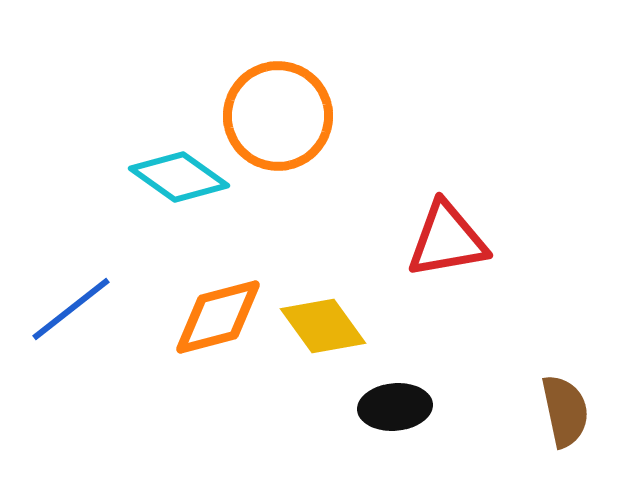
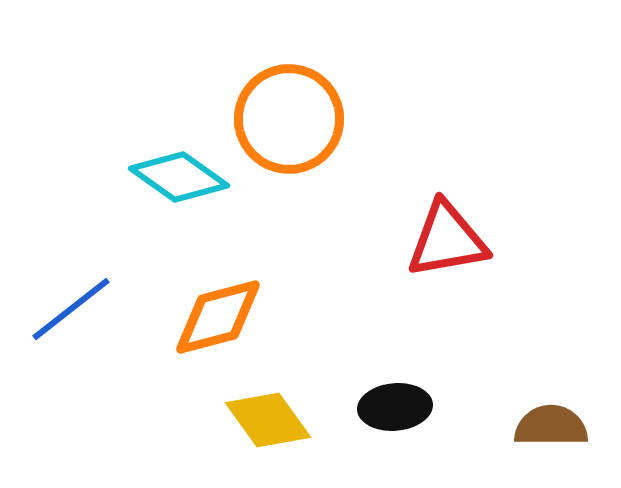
orange circle: moved 11 px right, 3 px down
yellow diamond: moved 55 px left, 94 px down
brown semicircle: moved 14 px left, 15 px down; rotated 78 degrees counterclockwise
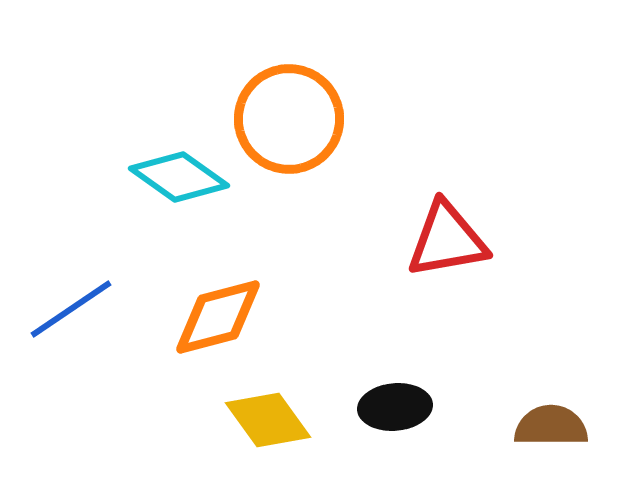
blue line: rotated 4 degrees clockwise
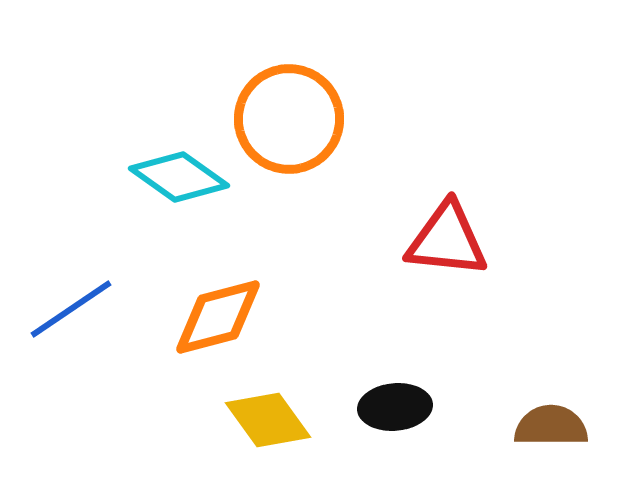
red triangle: rotated 16 degrees clockwise
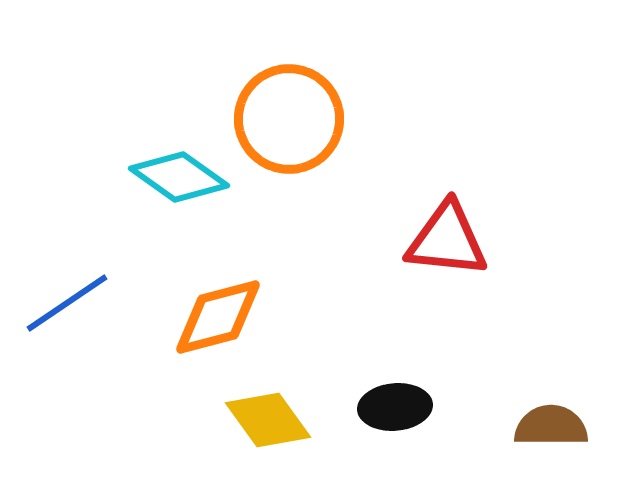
blue line: moved 4 px left, 6 px up
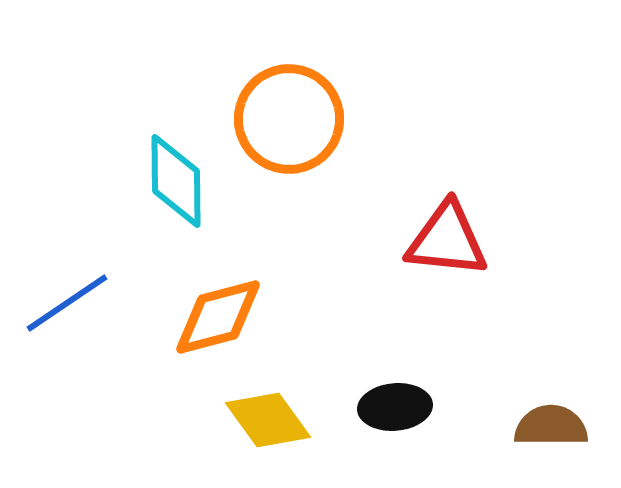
cyan diamond: moved 3 px left, 4 px down; rotated 54 degrees clockwise
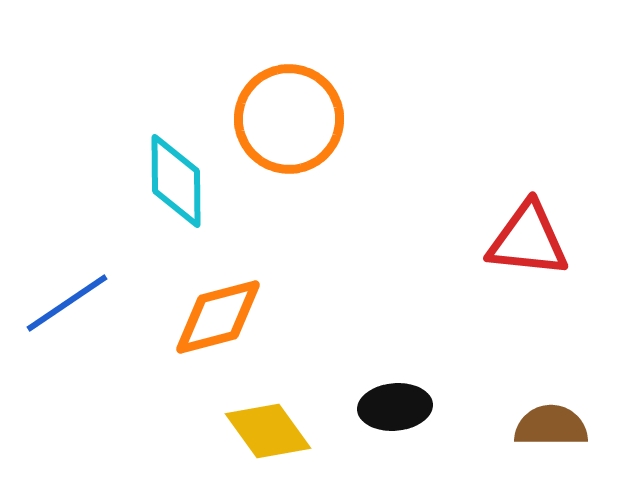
red triangle: moved 81 px right
yellow diamond: moved 11 px down
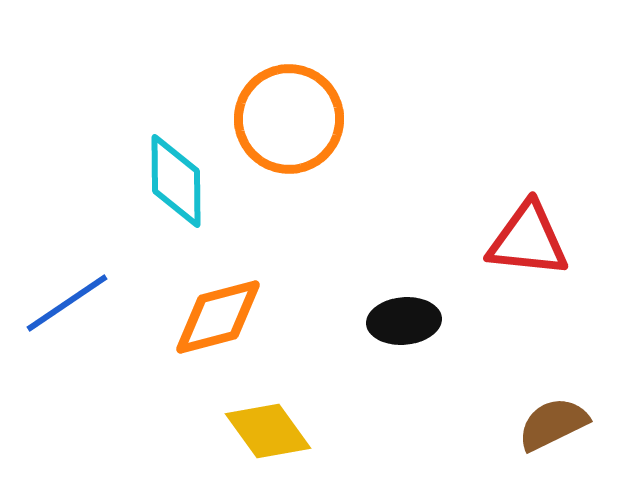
black ellipse: moved 9 px right, 86 px up
brown semicircle: moved 2 px right, 2 px up; rotated 26 degrees counterclockwise
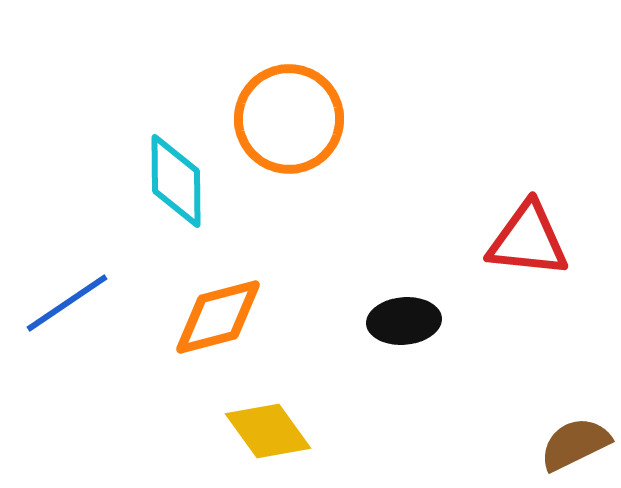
brown semicircle: moved 22 px right, 20 px down
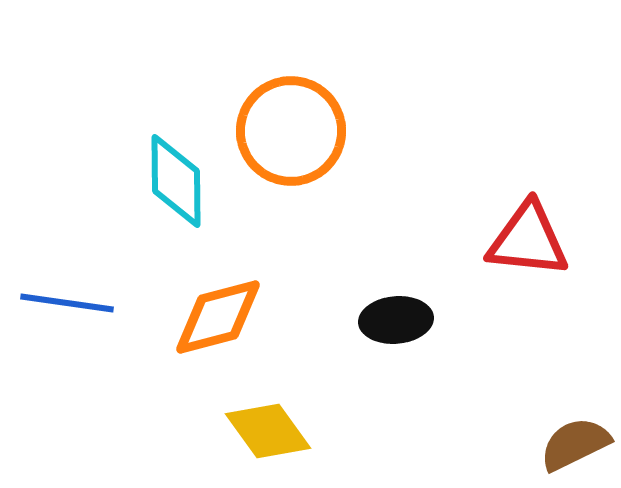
orange circle: moved 2 px right, 12 px down
blue line: rotated 42 degrees clockwise
black ellipse: moved 8 px left, 1 px up
